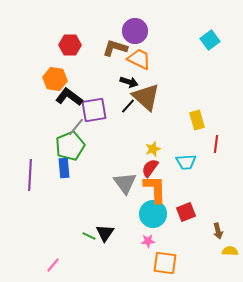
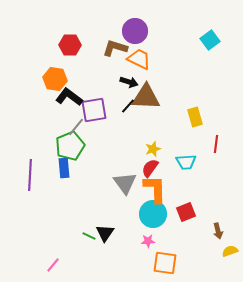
brown triangle: rotated 40 degrees counterclockwise
yellow rectangle: moved 2 px left, 3 px up
yellow semicircle: rotated 21 degrees counterclockwise
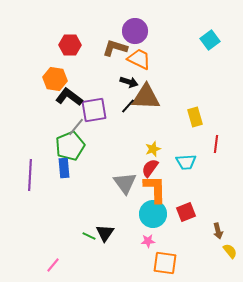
yellow semicircle: rotated 70 degrees clockwise
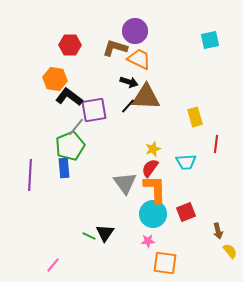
cyan square: rotated 24 degrees clockwise
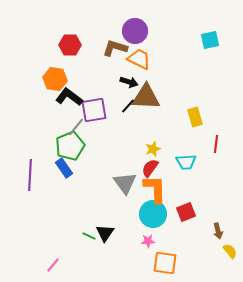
blue rectangle: rotated 30 degrees counterclockwise
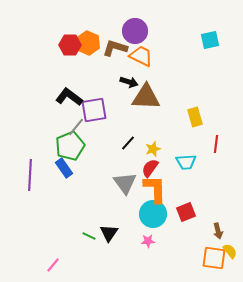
orange trapezoid: moved 2 px right, 3 px up
orange hexagon: moved 33 px right, 36 px up; rotated 15 degrees clockwise
black line: moved 37 px down
black triangle: moved 4 px right
orange square: moved 49 px right, 5 px up
